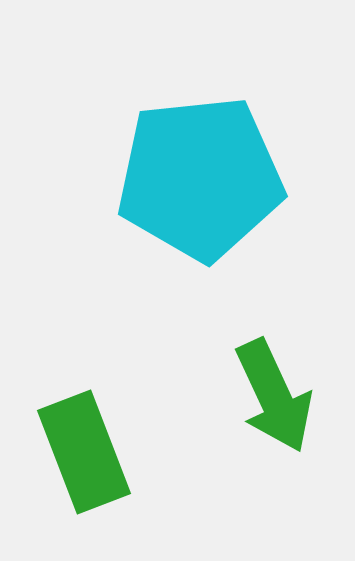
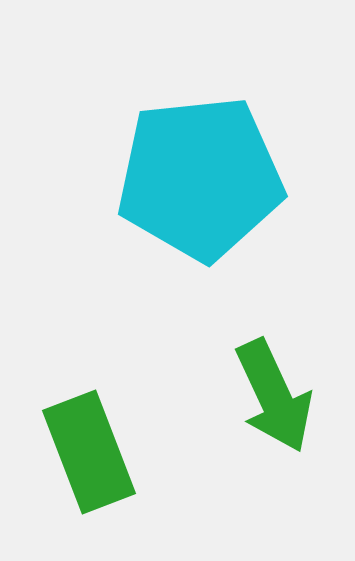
green rectangle: moved 5 px right
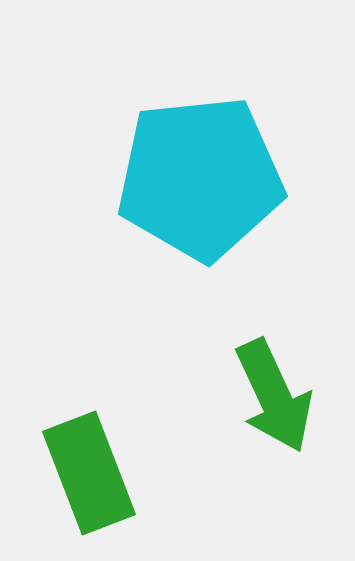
green rectangle: moved 21 px down
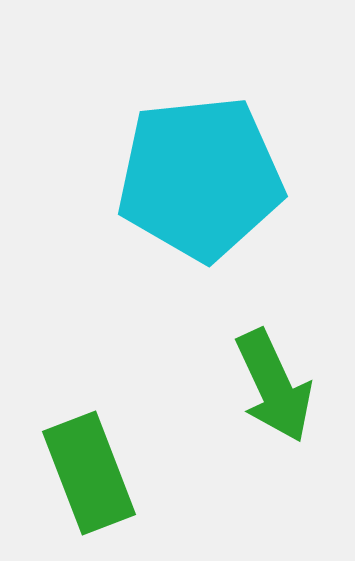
green arrow: moved 10 px up
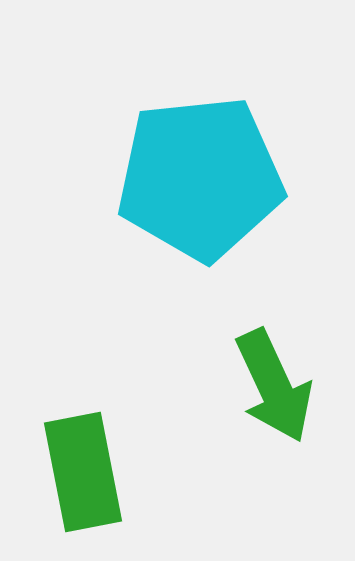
green rectangle: moved 6 px left, 1 px up; rotated 10 degrees clockwise
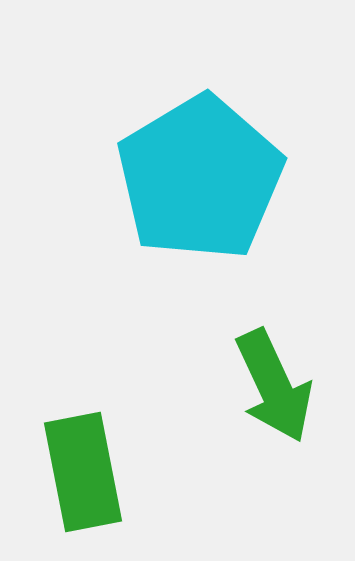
cyan pentagon: rotated 25 degrees counterclockwise
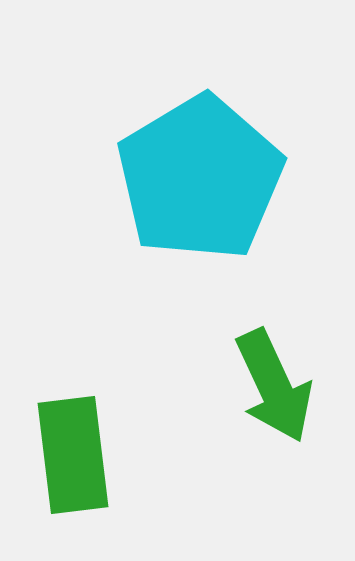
green rectangle: moved 10 px left, 17 px up; rotated 4 degrees clockwise
